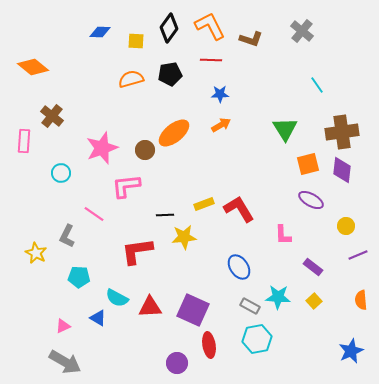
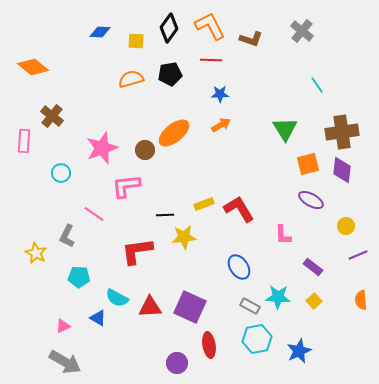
purple square at (193, 310): moved 3 px left, 3 px up
blue star at (351, 351): moved 52 px left
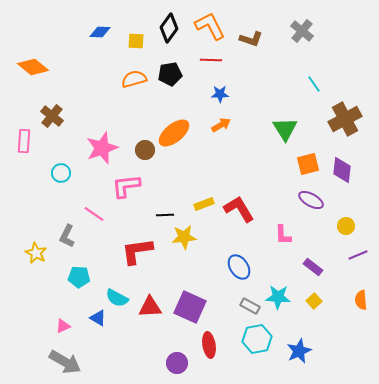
orange semicircle at (131, 79): moved 3 px right
cyan line at (317, 85): moved 3 px left, 1 px up
brown cross at (342, 132): moved 3 px right, 13 px up; rotated 20 degrees counterclockwise
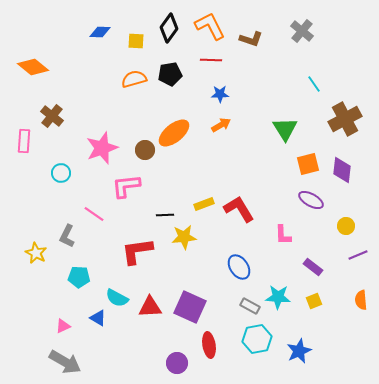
yellow square at (314, 301): rotated 21 degrees clockwise
